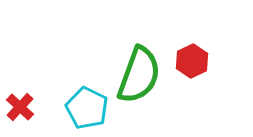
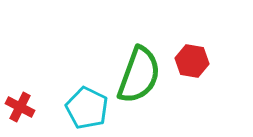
red hexagon: rotated 24 degrees counterclockwise
red cross: rotated 16 degrees counterclockwise
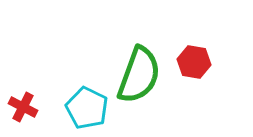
red hexagon: moved 2 px right, 1 px down
red cross: moved 3 px right
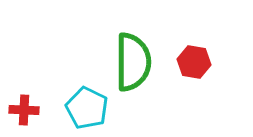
green semicircle: moved 6 px left, 13 px up; rotated 20 degrees counterclockwise
red cross: moved 1 px right, 3 px down; rotated 24 degrees counterclockwise
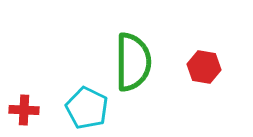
red hexagon: moved 10 px right, 5 px down
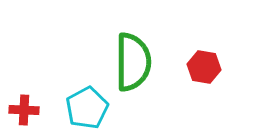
cyan pentagon: rotated 18 degrees clockwise
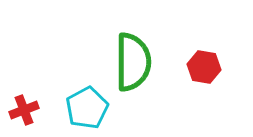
red cross: rotated 24 degrees counterclockwise
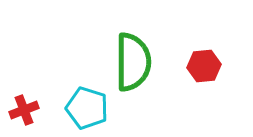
red hexagon: moved 1 px up; rotated 16 degrees counterclockwise
cyan pentagon: rotated 27 degrees counterclockwise
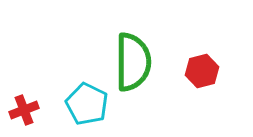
red hexagon: moved 2 px left, 5 px down; rotated 8 degrees counterclockwise
cyan pentagon: moved 4 px up; rotated 9 degrees clockwise
